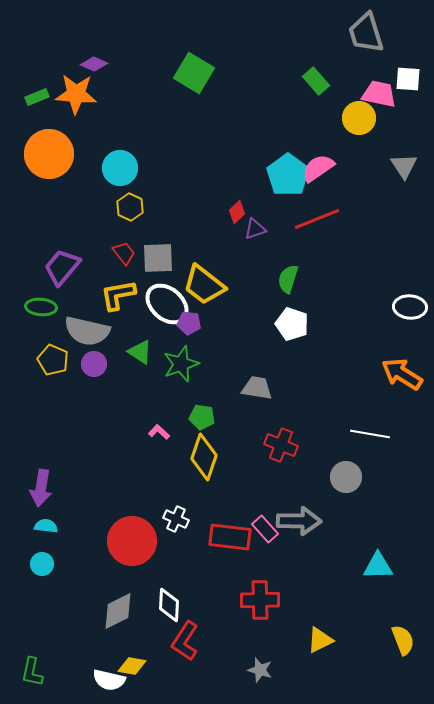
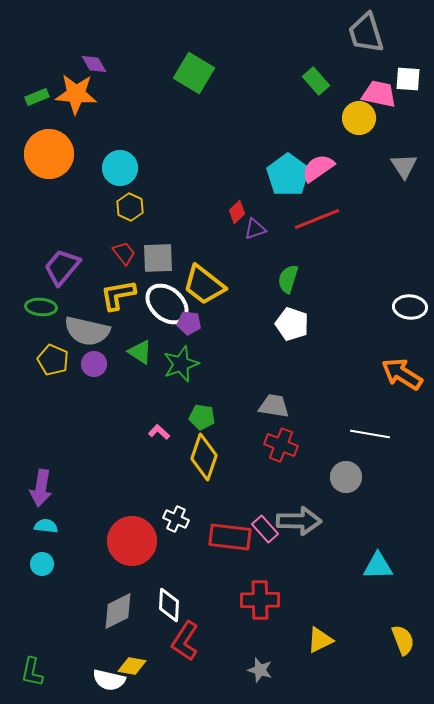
purple diamond at (94, 64): rotated 36 degrees clockwise
gray trapezoid at (257, 388): moved 17 px right, 18 px down
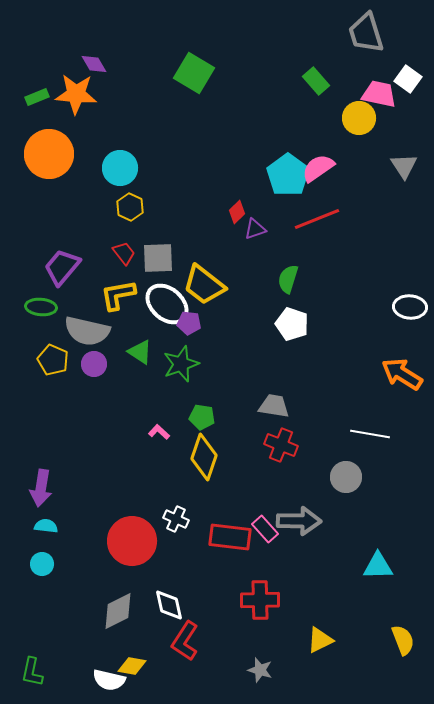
white square at (408, 79): rotated 32 degrees clockwise
white diamond at (169, 605): rotated 16 degrees counterclockwise
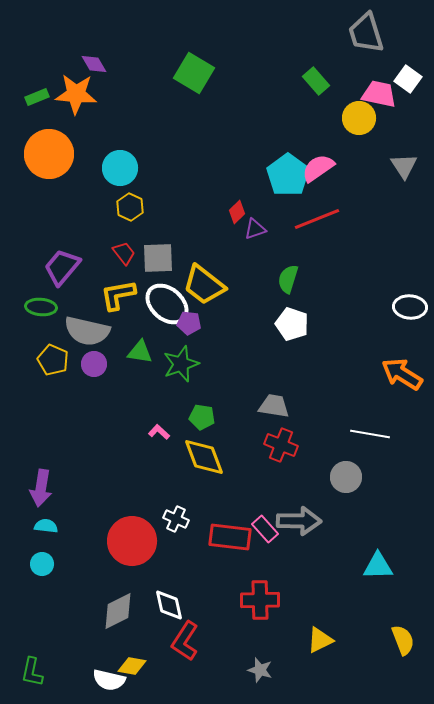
green triangle at (140, 352): rotated 24 degrees counterclockwise
yellow diamond at (204, 457): rotated 39 degrees counterclockwise
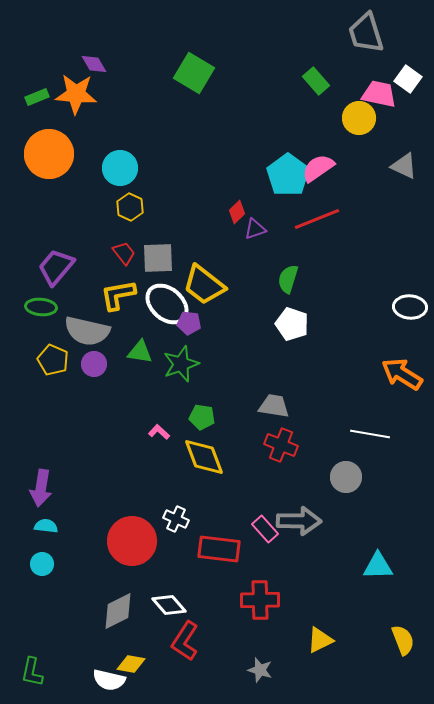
gray triangle at (404, 166): rotated 32 degrees counterclockwise
purple trapezoid at (62, 267): moved 6 px left
red rectangle at (230, 537): moved 11 px left, 12 px down
white diamond at (169, 605): rotated 28 degrees counterclockwise
yellow diamond at (132, 666): moved 1 px left, 2 px up
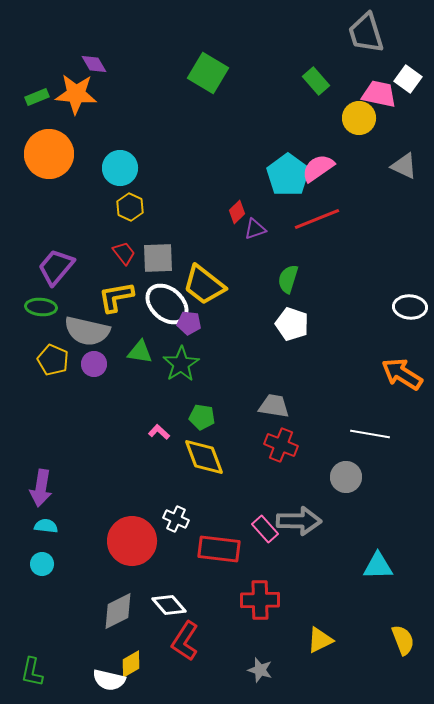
green square at (194, 73): moved 14 px right
yellow L-shape at (118, 295): moved 2 px left, 2 px down
green star at (181, 364): rotated 12 degrees counterclockwise
yellow diamond at (131, 664): rotated 40 degrees counterclockwise
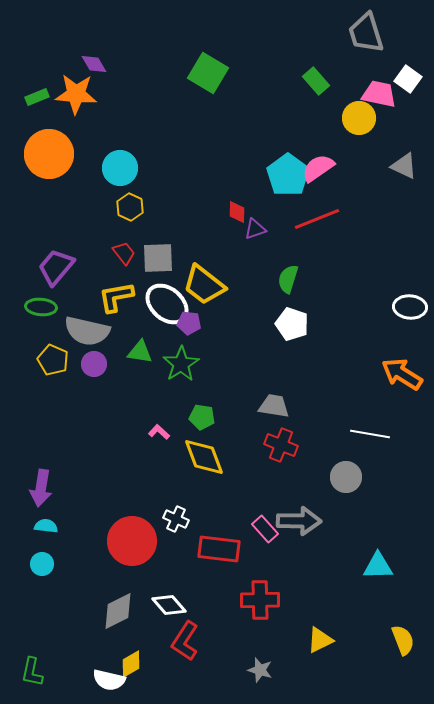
red diamond at (237, 212): rotated 45 degrees counterclockwise
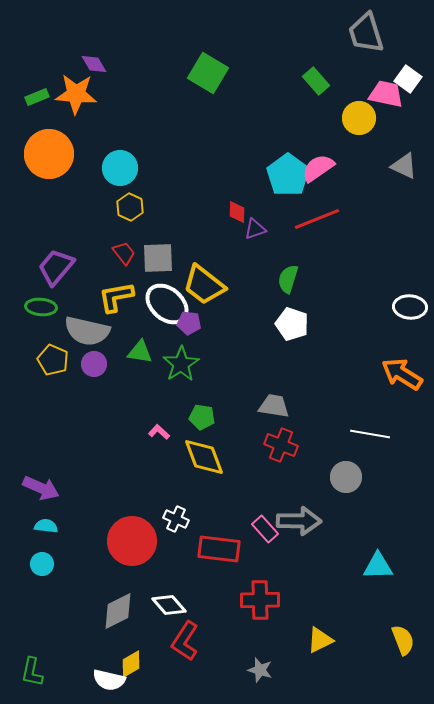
pink trapezoid at (379, 94): moved 7 px right
purple arrow at (41, 488): rotated 75 degrees counterclockwise
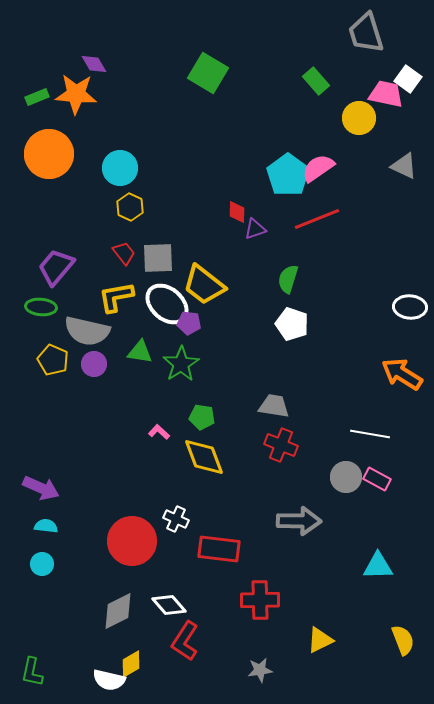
pink rectangle at (265, 529): moved 112 px right, 50 px up; rotated 20 degrees counterclockwise
gray star at (260, 670): rotated 25 degrees counterclockwise
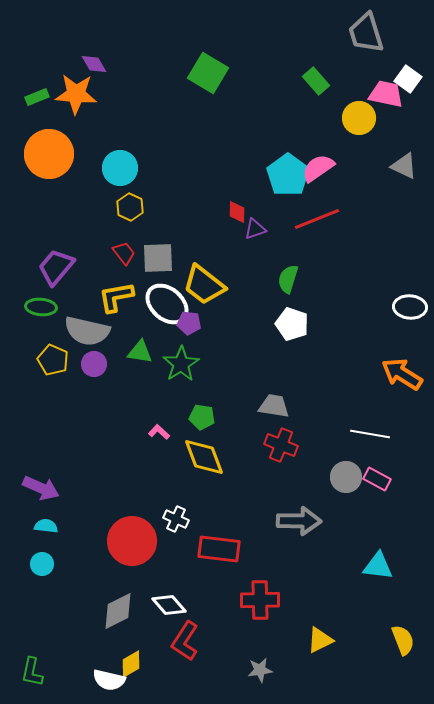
cyan triangle at (378, 566): rotated 8 degrees clockwise
